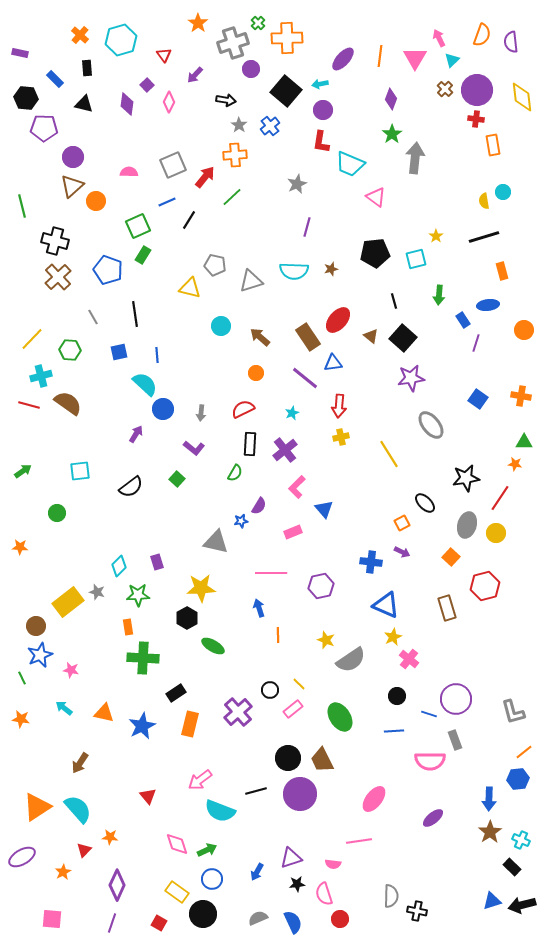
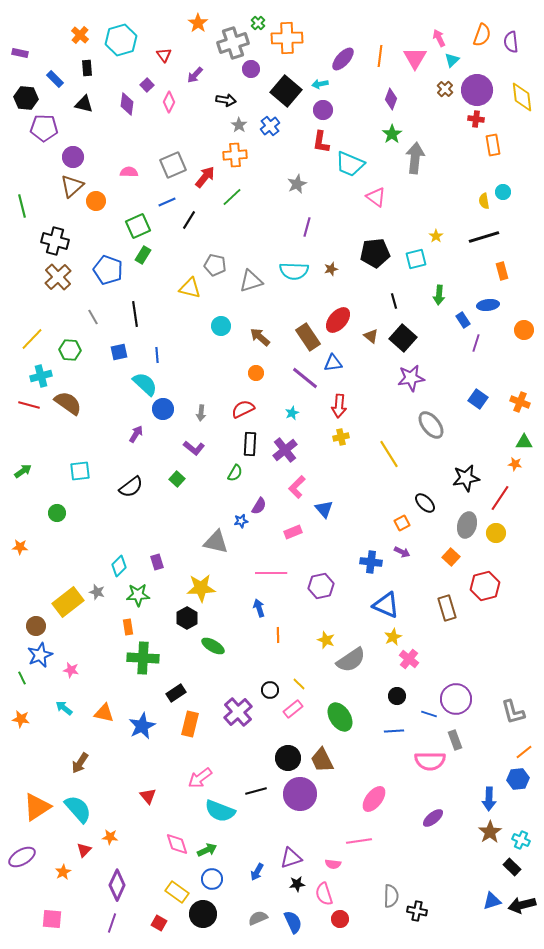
orange cross at (521, 396): moved 1 px left, 6 px down; rotated 12 degrees clockwise
pink arrow at (200, 780): moved 2 px up
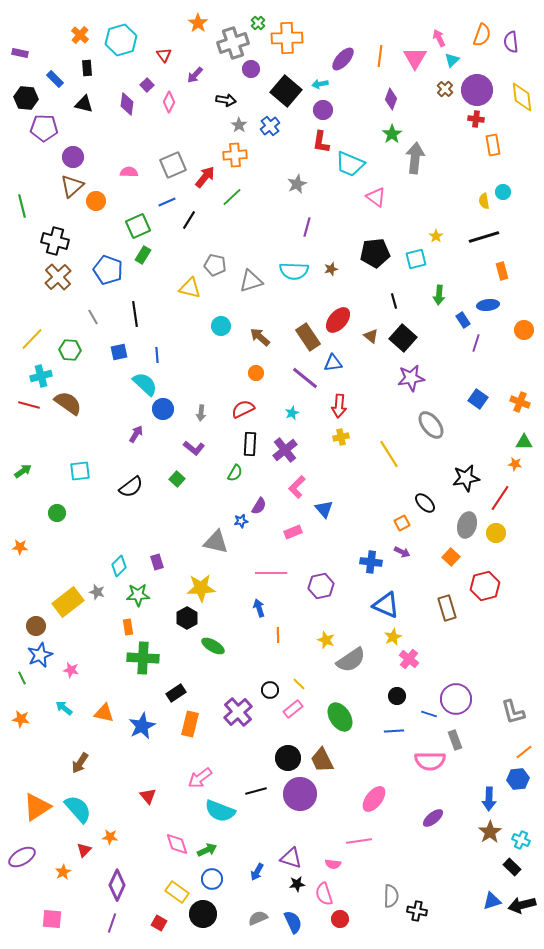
purple triangle at (291, 858): rotated 35 degrees clockwise
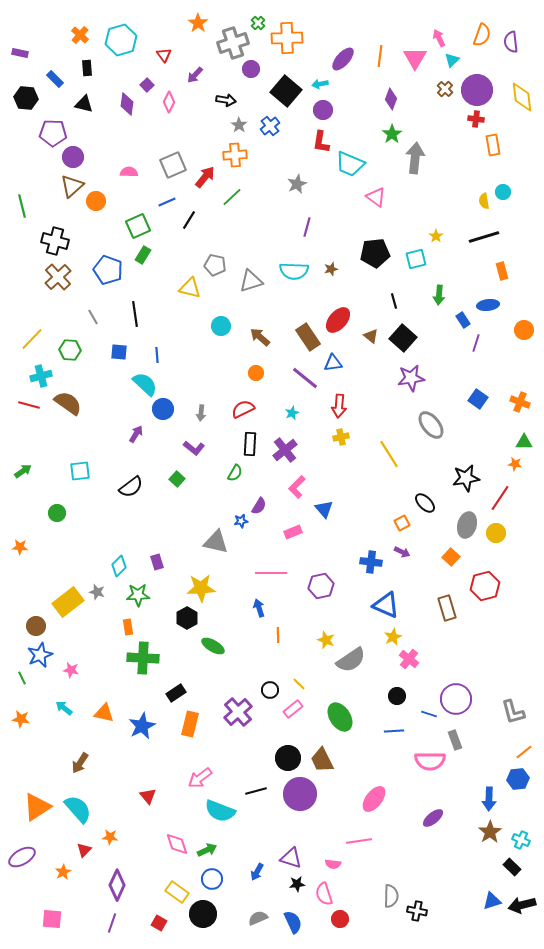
purple pentagon at (44, 128): moved 9 px right, 5 px down
blue square at (119, 352): rotated 18 degrees clockwise
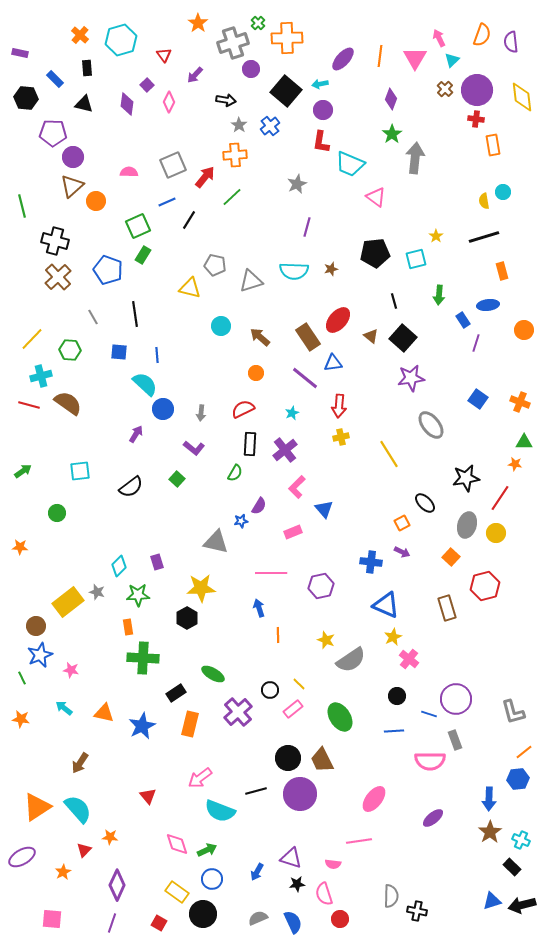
green ellipse at (213, 646): moved 28 px down
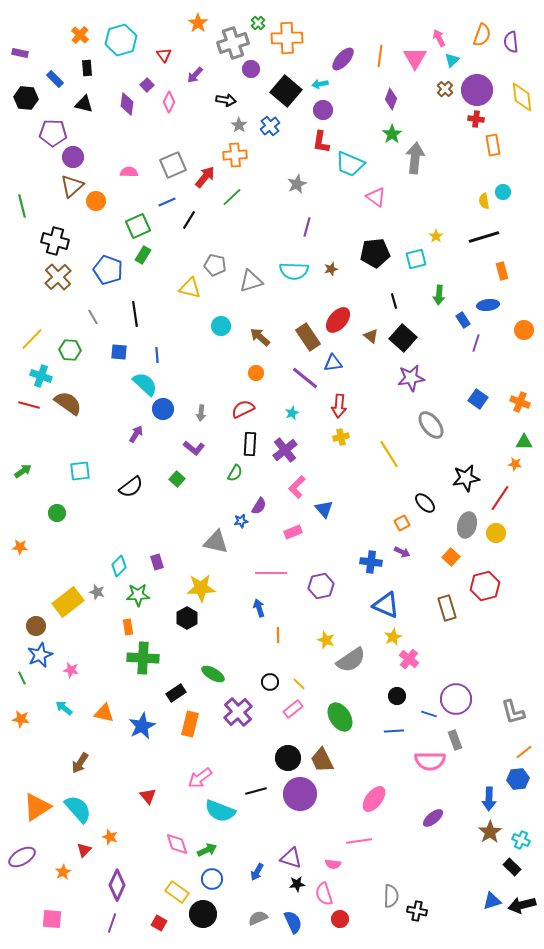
cyan cross at (41, 376): rotated 35 degrees clockwise
black circle at (270, 690): moved 8 px up
orange star at (110, 837): rotated 14 degrees clockwise
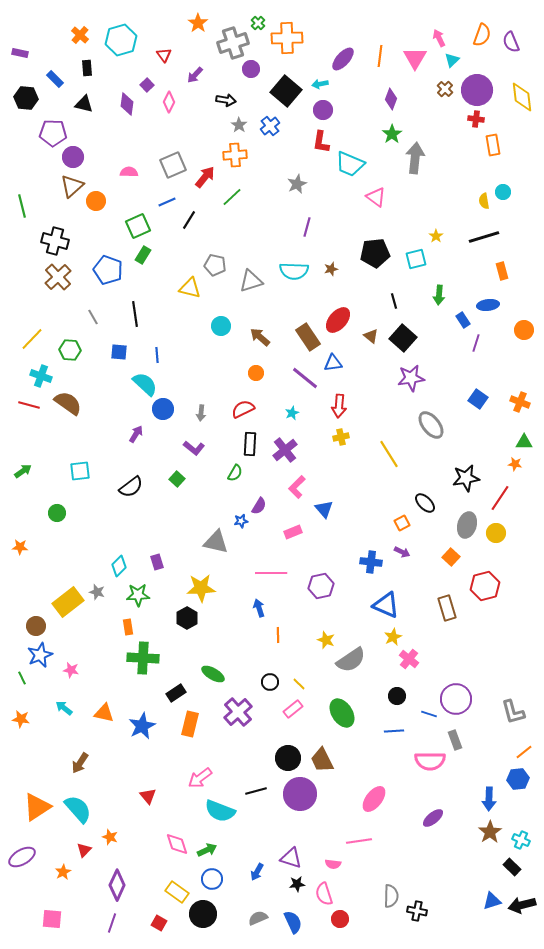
purple semicircle at (511, 42): rotated 15 degrees counterclockwise
green ellipse at (340, 717): moved 2 px right, 4 px up
